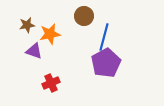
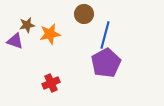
brown circle: moved 2 px up
blue line: moved 1 px right, 2 px up
purple triangle: moved 19 px left, 10 px up
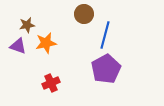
orange star: moved 4 px left, 9 px down
purple triangle: moved 3 px right, 5 px down
purple pentagon: moved 6 px down
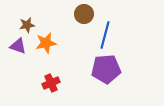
purple pentagon: rotated 24 degrees clockwise
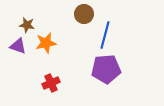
brown star: rotated 21 degrees clockwise
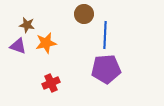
blue line: rotated 12 degrees counterclockwise
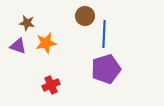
brown circle: moved 1 px right, 2 px down
brown star: moved 2 px up
blue line: moved 1 px left, 1 px up
purple pentagon: rotated 12 degrees counterclockwise
red cross: moved 2 px down
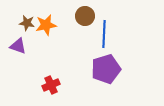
orange star: moved 18 px up
